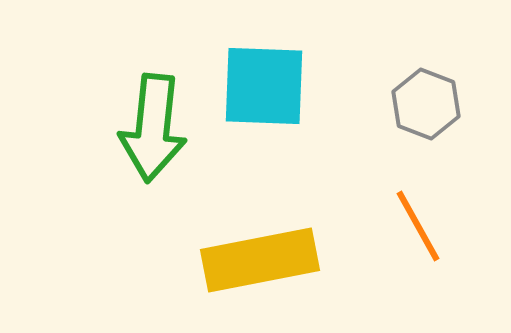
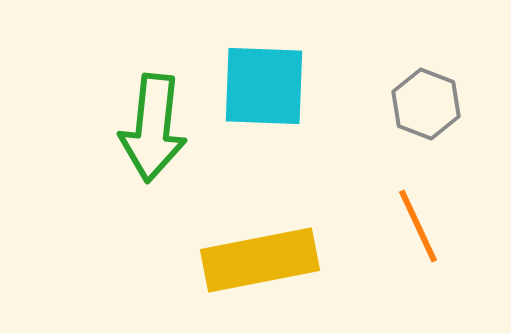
orange line: rotated 4 degrees clockwise
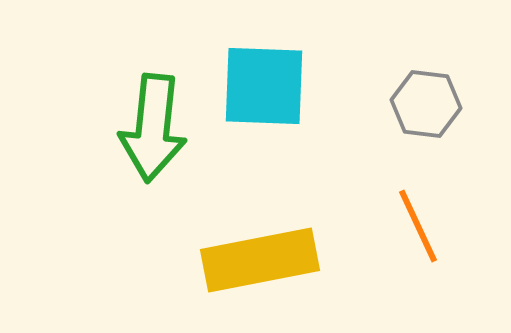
gray hexagon: rotated 14 degrees counterclockwise
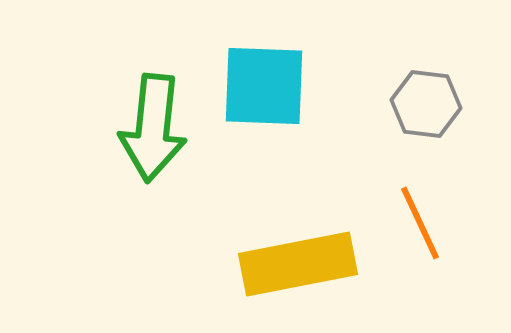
orange line: moved 2 px right, 3 px up
yellow rectangle: moved 38 px right, 4 px down
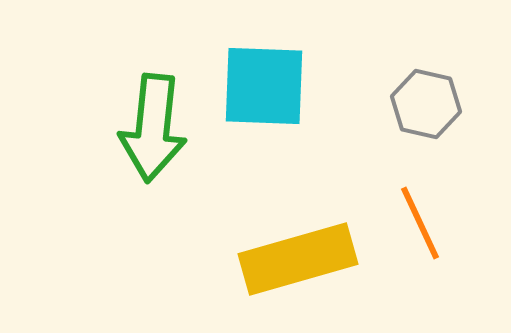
gray hexagon: rotated 6 degrees clockwise
yellow rectangle: moved 5 px up; rotated 5 degrees counterclockwise
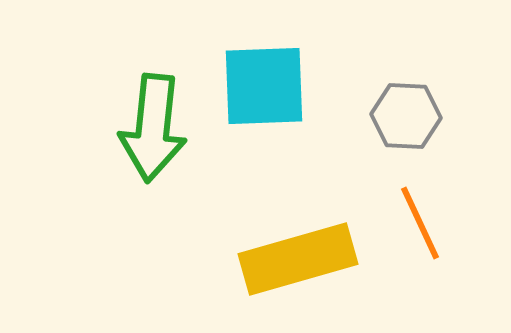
cyan square: rotated 4 degrees counterclockwise
gray hexagon: moved 20 px left, 12 px down; rotated 10 degrees counterclockwise
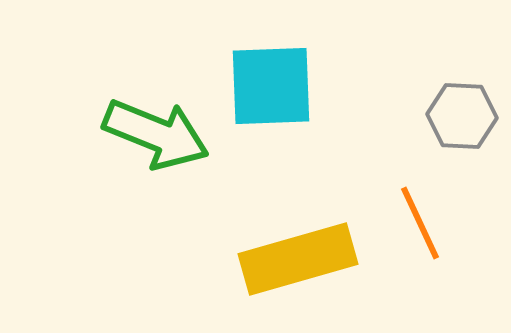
cyan square: moved 7 px right
gray hexagon: moved 56 px right
green arrow: moved 3 px right, 6 px down; rotated 74 degrees counterclockwise
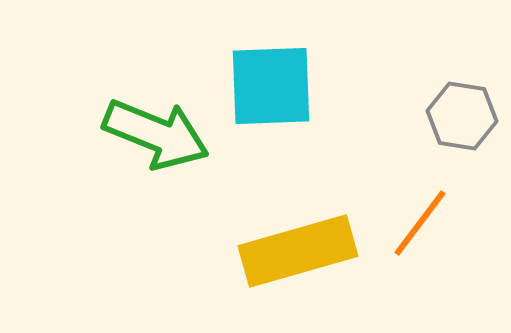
gray hexagon: rotated 6 degrees clockwise
orange line: rotated 62 degrees clockwise
yellow rectangle: moved 8 px up
